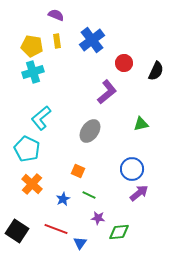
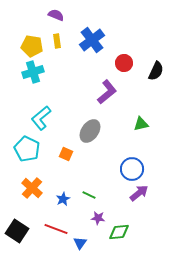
orange square: moved 12 px left, 17 px up
orange cross: moved 4 px down
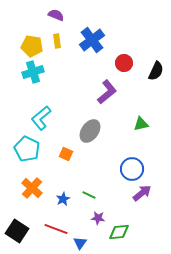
purple arrow: moved 3 px right
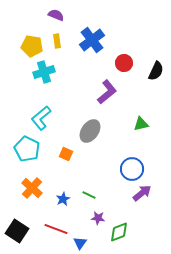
cyan cross: moved 11 px right
green diamond: rotated 15 degrees counterclockwise
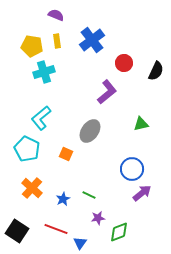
purple star: rotated 16 degrees counterclockwise
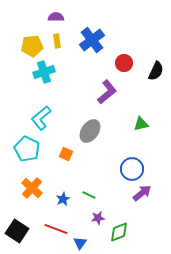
purple semicircle: moved 2 px down; rotated 21 degrees counterclockwise
yellow pentagon: rotated 15 degrees counterclockwise
